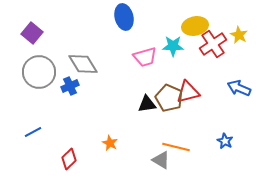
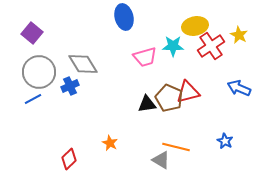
red cross: moved 2 px left, 2 px down
blue line: moved 33 px up
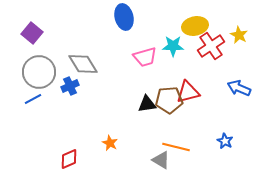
brown pentagon: moved 2 px down; rotated 28 degrees counterclockwise
red diamond: rotated 20 degrees clockwise
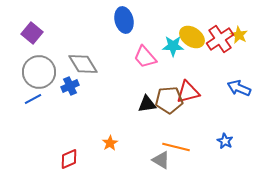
blue ellipse: moved 3 px down
yellow ellipse: moved 3 px left, 11 px down; rotated 45 degrees clockwise
red cross: moved 9 px right, 7 px up
pink trapezoid: rotated 65 degrees clockwise
orange star: rotated 14 degrees clockwise
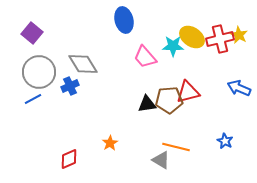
red cross: rotated 20 degrees clockwise
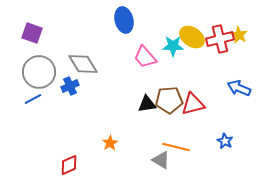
purple square: rotated 20 degrees counterclockwise
red triangle: moved 5 px right, 12 px down
red diamond: moved 6 px down
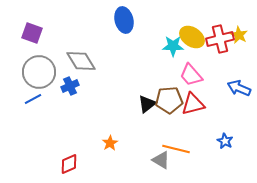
pink trapezoid: moved 46 px right, 18 px down
gray diamond: moved 2 px left, 3 px up
black triangle: rotated 30 degrees counterclockwise
orange line: moved 2 px down
red diamond: moved 1 px up
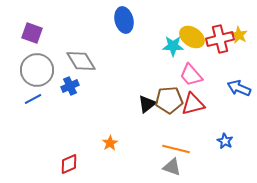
gray circle: moved 2 px left, 2 px up
gray triangle: moved 11 px right, 7 px down; rotated 12 degrees counterclockwise
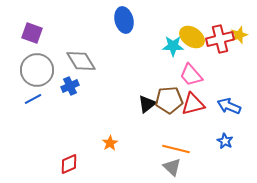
yellow star: rotated 24 degrees clockwise
blue arrow: moved 10 px left, 18 px down
gray triangle: rotated 24 degrees clockwise
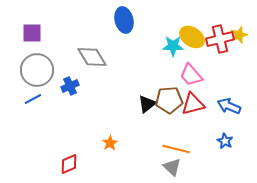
purple square: rotated 20 degrees counterclockwise
gray diamond: moved 11 px right, 4 px up
